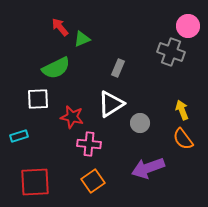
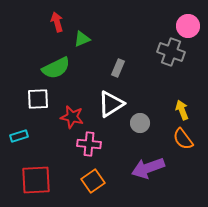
red arrow: moved 3 px left, 5 px up; rotated 24 degrees clockwise
red square: moved 1 px right, 2 px up
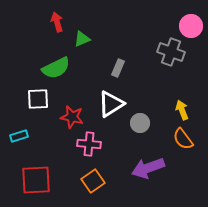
pink circle: moved 3 px right
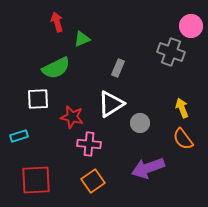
yellow arrow: moved 2 px up
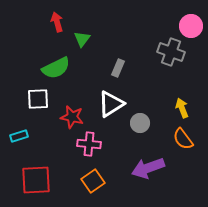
green triangle: rotated 30 degrees counterclockwise
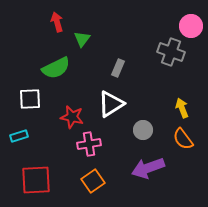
white square: moved 8 px left
gray circle: moved 3 px right, 7 px down
pink cross: rotated 15 degrees counterclockwise
